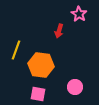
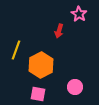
orange hexagon: rotated 25 degrees clockwise
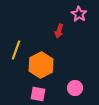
pink circle: moved 1 px down
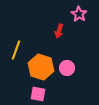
orange hexagon: moved 2 px down; rotated 15 degrees counterclockwise
pink circle: moved 8 px left, 20 px up
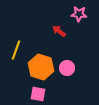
pink star: rotated 28 degrees counterclockwise
red arrow: rotated 112 degrees clockwise
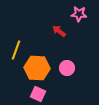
orange hexagon: moved 4 px left, 1 px down; rotated 15 degrees counterclockwise
pink square: rotated 14 degrees clockwise
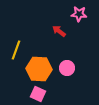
orange hexagon: moved 2 px right, 1 px down
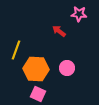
orange hexagon: moved 3 px left
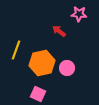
orange hexagon: moved 6 px right, 6 px up; rotated 15 degrees counterclockwise
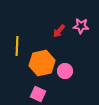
pink star: moved 2 px right, 12 px down
red arrow: rotated 88 degrees counterclockwise
yellow line: moved 1 px right, 4 px up; rotated 18 degrees counterclockwise
pink circle: moved 2 px left, 3 px down
